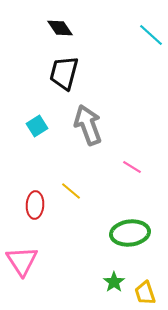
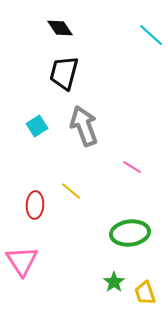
gray arrow: moved 4 px left, 1 px down
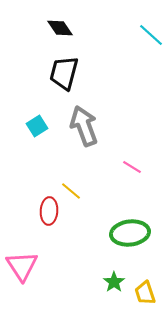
red ellipse: moved 14 px right, 6 px down
pink triangle: moved 5 px down
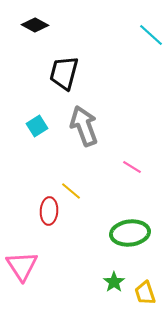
black diamond: moved 25 px left, 3 px up; rotated 28 degrees counterclockwise
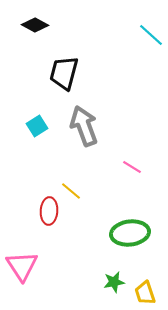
green star: rotated 25 degrees clockwise
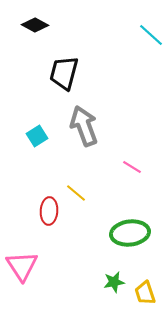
cyan square: moved 10 px down
yellow line: moved 5 px right, 2 px down
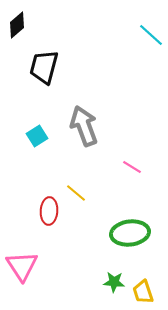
black diamond: moved 18 px left; rotated 68 degrees counterclockwise
black trapezoid: moved 20 px left, 6 px up
green star: rotated 15 degrees clockwise
yellow trapezoid: moved 2 px left, 1 px up
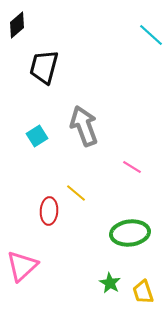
pink triangle: rotated 20 degrees clockwise
green star: moved 4 px left, 1 px down; rotated 25 degrees clockwise
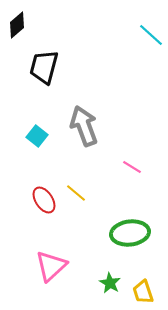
cyan square: rotated 20 degrees counterclockwise
red ellipse: moved 5 px left, 11 px up; rotated 36 degrees counterclockwise
pink triangle: moved 29 px right
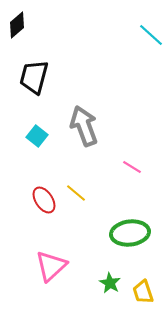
black trapezoid: moved 10 px left, 10 px down
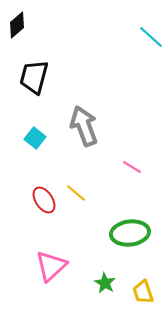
cyan line: moved 2 px down
cyan square: moved 2 px left, 2 px down
green star: moved 5 px left
